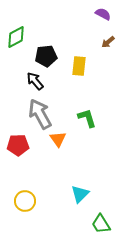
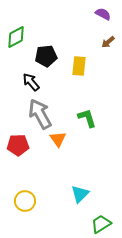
black arrow: moved 4 px left, 1 px down
green trapezoid: rotated 90 degrees clockwise
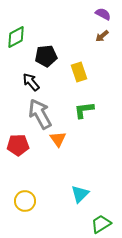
brown arrow: moved 6 px left, 6 px up
yellow rectangle: moved 6 px down; rotated 24 degrees counterclockwise
green L-shape: moved 3 px left, 8 px up; rotated 80 degrees counterclockwise
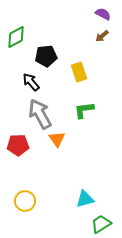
orange triangle: moved 1 px left
cyan triangle: moved 5 px right, 5 px down; rotated 30 degrees clockwise
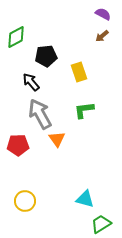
cyan triangle: rotated 30 degrees clockwise
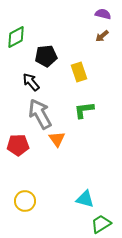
purple semicircle: rotated 14 degrees counterclockwise
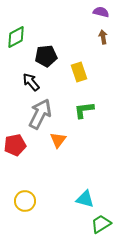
purple semicircle: moved 2 px left, 2 px up
brown arrow: moved 1 px right, 1 px down; rotated 120 degrees clockwise
gray arrow: rotated 56 degrees clockwise
orange triangle: moved 1 px right, 1 px down; rotated 12 degrees clockwise
red pentagon: moved 3 px left; rotated 10 degrees counterclockwise
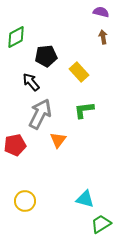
yellow rectangle: rotated 24 degrees counterclockwise
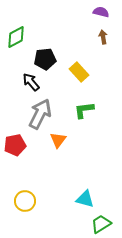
black pentagon: moved 1 px left, 3 px down
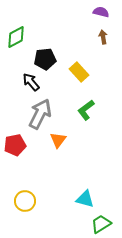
green L-shape: moved 2 px right; rotated 30 degrees counterclockwise
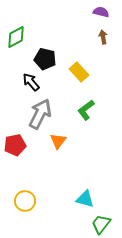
black pentagon: rotated 20 degrees clockwise
orange triangle: moved 1 px down
green trapezoid: rotated 20 degrees counterclockwise
